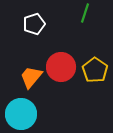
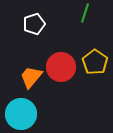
yellow pentagon: moved 8 px up
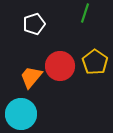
red circle: moved 1 px left, 1 px up
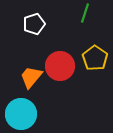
yellow pentagon: moved 4 px up
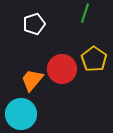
yellow pentagon: moved 1 px left, 1 px down
red circle: moved 2 px right, 3 px down
orange trapezoid: moved 1 px right, 3 px down
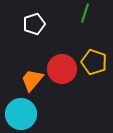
yellow pentagon: moved 3 px down; rotated 15 degrees counterclockwise
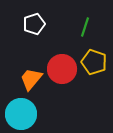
green line: moved 14 px down
orange trapezoid: moved 1 px left, 1 px up
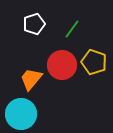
green line: moved 13 px left, 2 px down; rotated 18 degrees clockwise
red circle: moved 4 px up
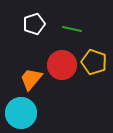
green line: rotated 66 degrees clockwise
cyan circle: moved 1 px up
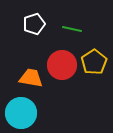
yellow pentagon: rotated 20 degrees clockwise
orange trapezoid: moved 1 px up; rotated 60 degrees clockwise
